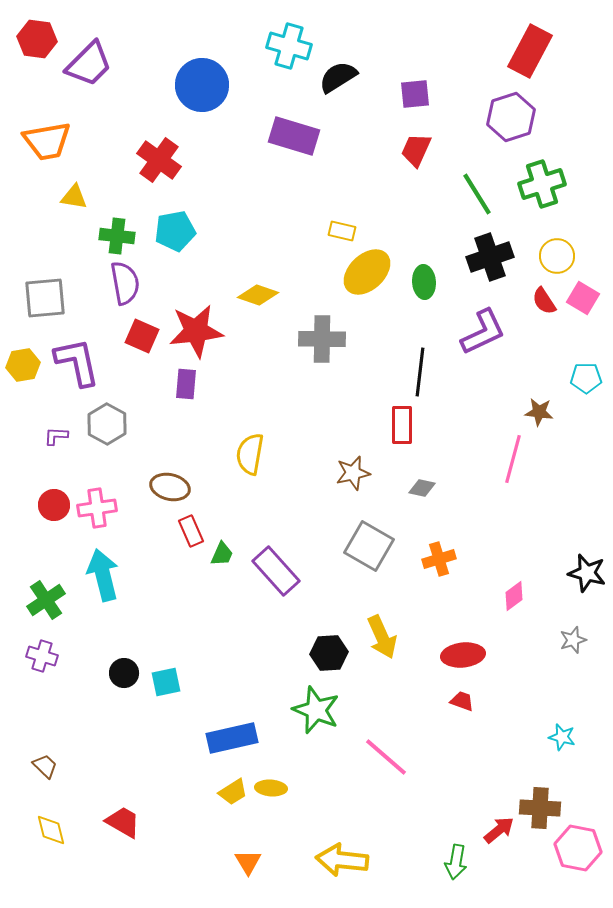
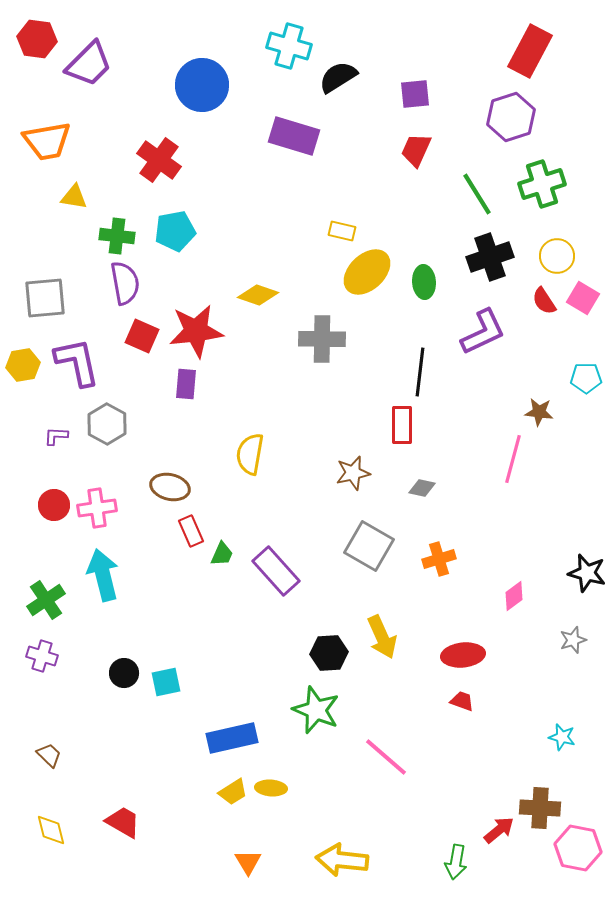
brown trapezoid at (45, 766): moved 4 px right, 11 px up
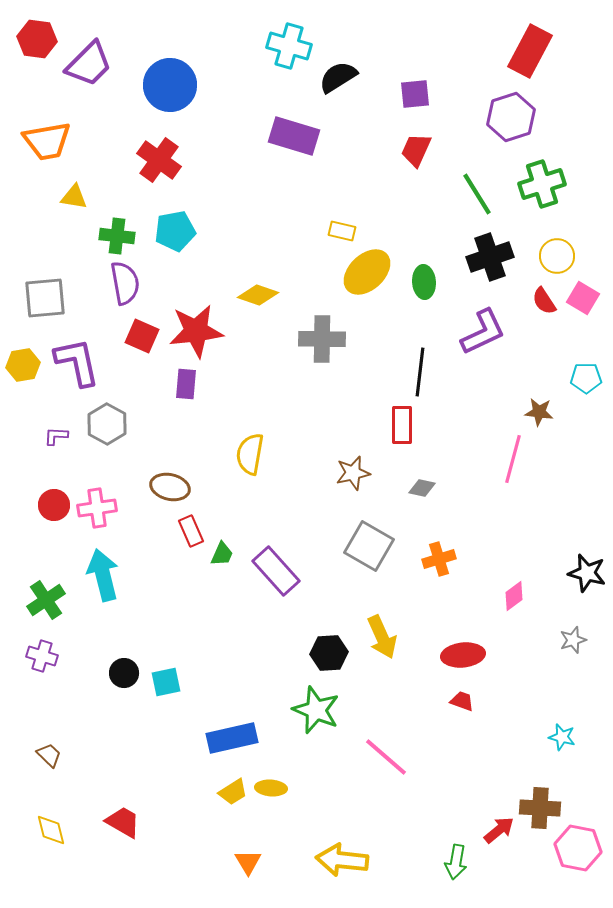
blue circle at (202, 85): moved 32 px left
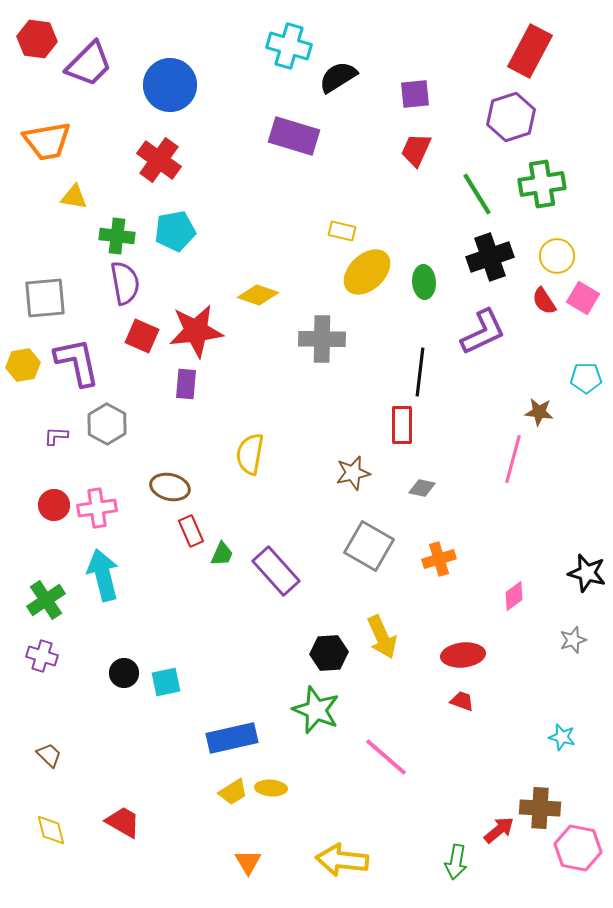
green cross at (542, 184): rotated 9 degrees clockwise
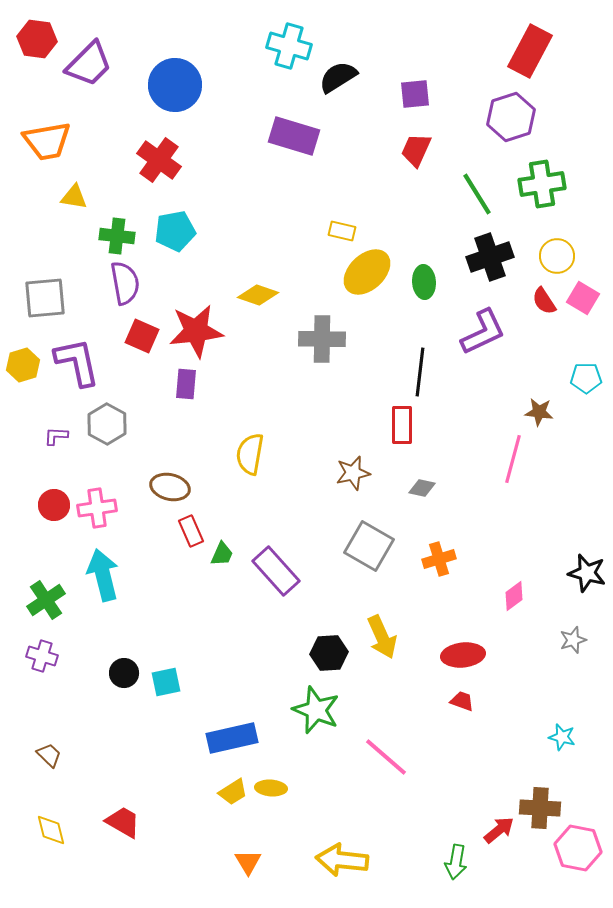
blue circle at (170, 85): moved 5 px right
yellow hexagon at (23, 365): rotated 8 degrees counterclockwise
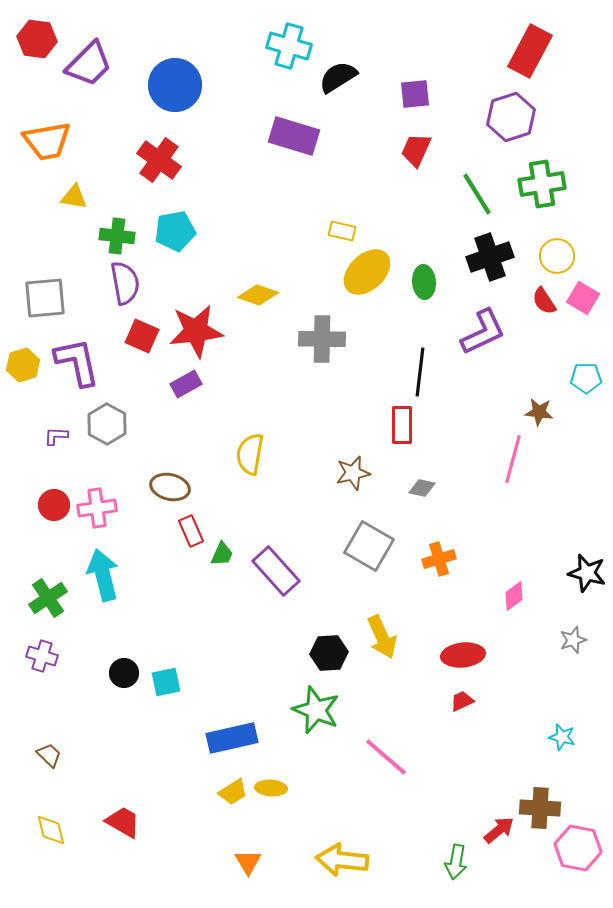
purple rectangle at (186, 384): rotated 56 degrees clockwise
green cross at (46, 600): moved 2 px right, 2 px up
red trapezoid at (462, 701): rotated 45 degrees counterclockwise
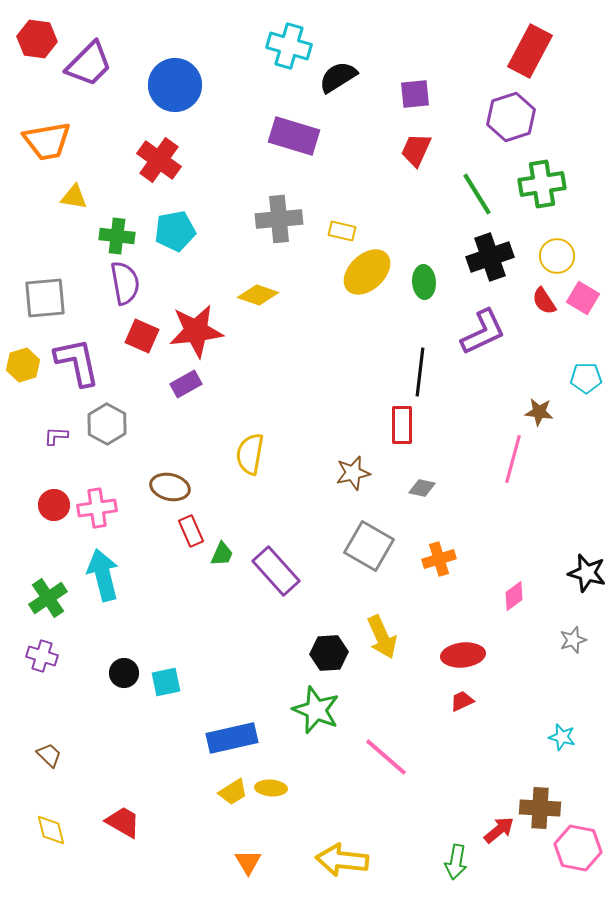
gray cross at (322, 339): moved 43 px left, 120 px up; rotated 6 degrees counterclockwise
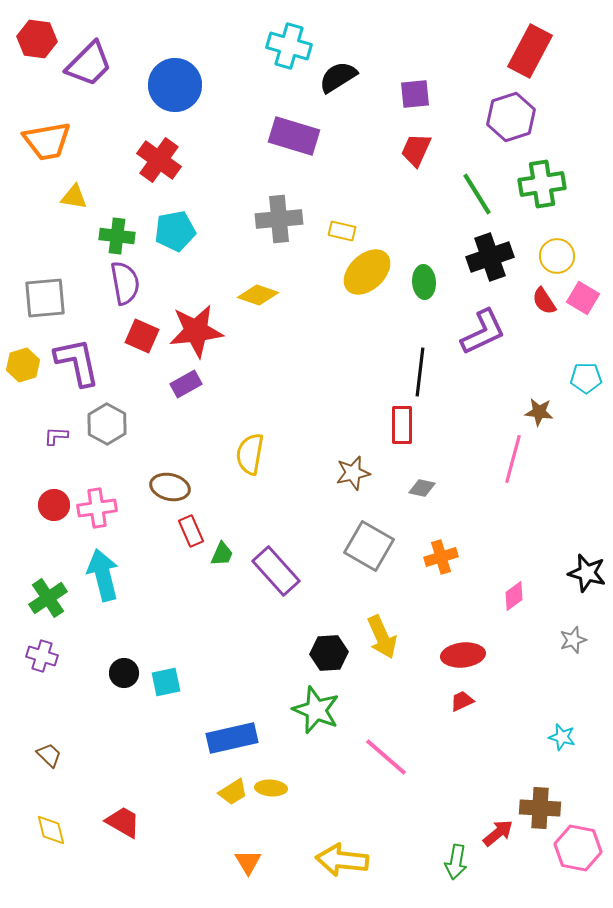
orange cross at (439, 559): moved 2 px right, 2 px up
red arrow at (499, 830): moved 1 px left, 3 px down
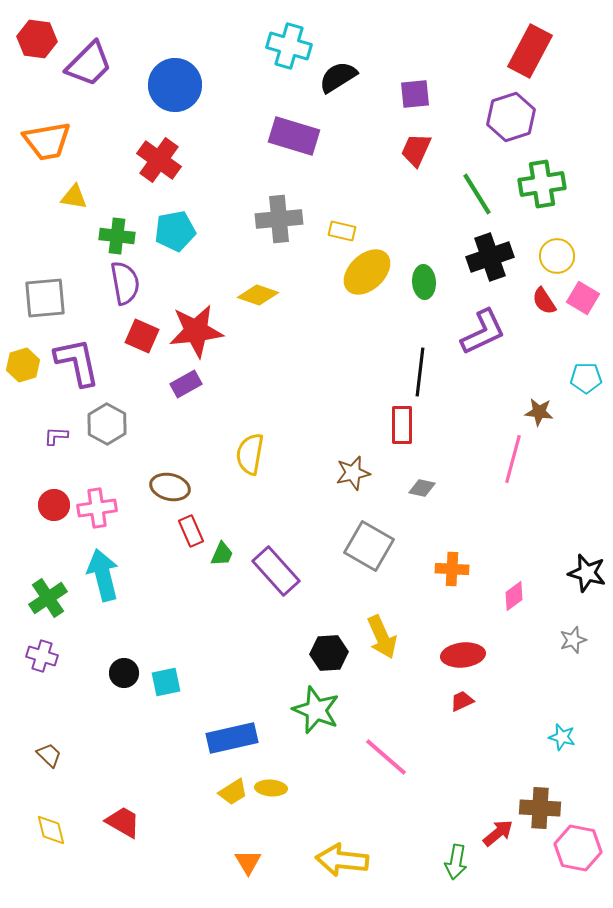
orange cross at (441, 557): moved 11 px right, 12 px down; rotated 20 degrees clockwise
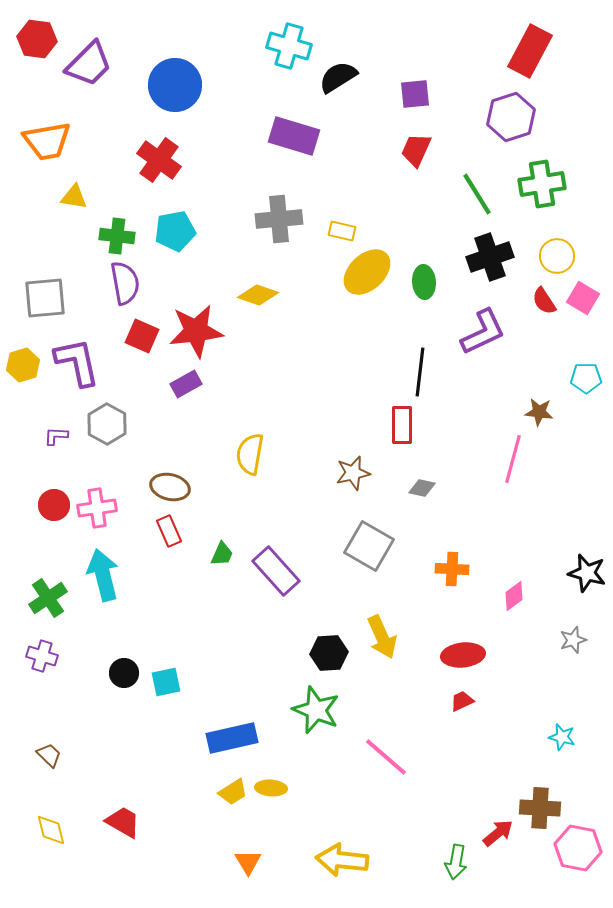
red rectangle at (191, 531): moved 22 px left
